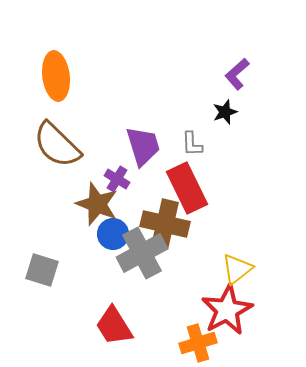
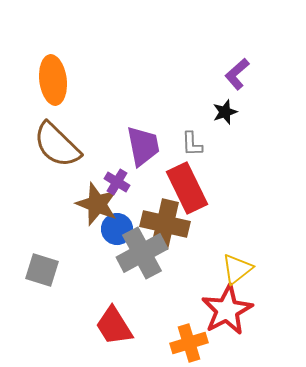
orange ellipse: moved 3 px left, 4 px down
purple trapezoid: rotated 6 degrees clockwise
purple cross: moved 3 px down
blue circle: moved 4 px right, 5 px up
orange cross: moved 9 px left
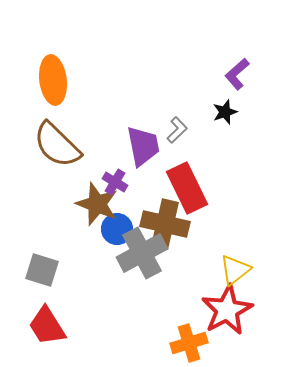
gray L-shape: moved 15 px left, 14 px up; rotated 132 degrees counterclockwise
purple cross: moved 2 px left
yellow triangle: moved 2 px left, 1 px down
red trapezoid: moved 67 px left
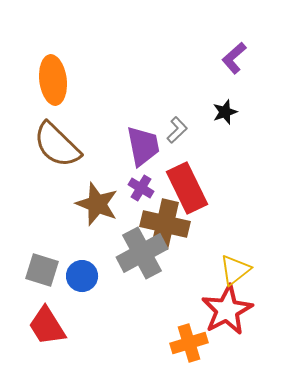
purple L-shape: moved 3 px left, 16 px up
purple cross: moved 26 px right, 6 px down
blue circle: moved 35 px left, 47 px down
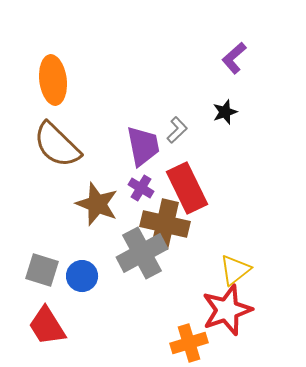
red star: rotated 9 degrees clockwise
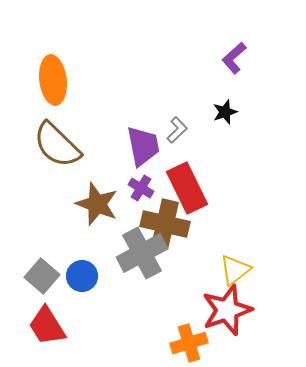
gray square: moved 6 px down; rotated 24 degrees clockwise
